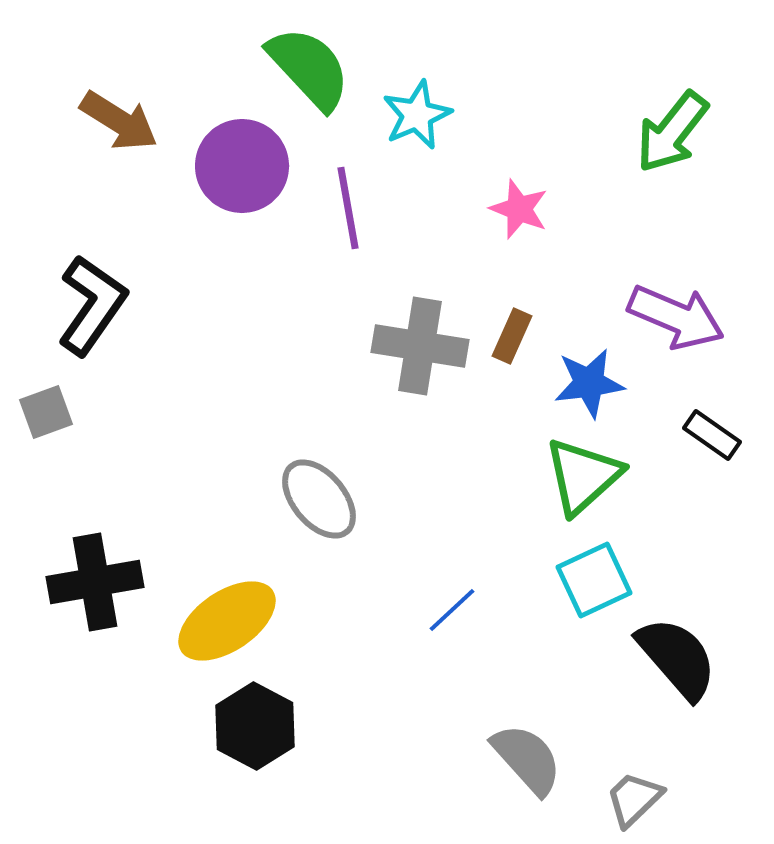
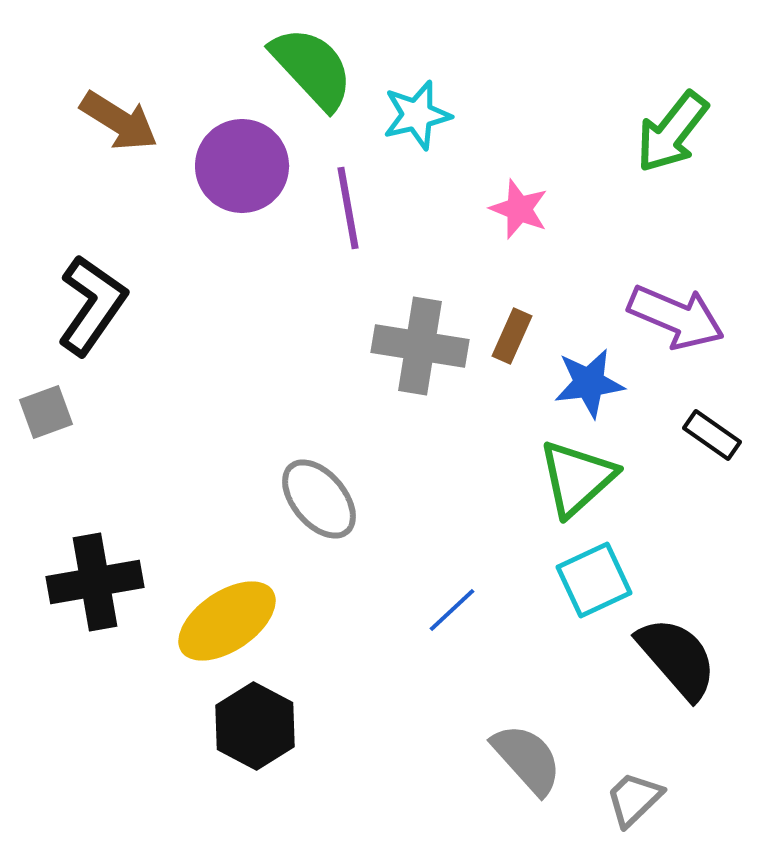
green semicircle: moved 3 px right
cyan star: rotated 10 degrees clockwise
green triangle: moved 6 px left, 2 px down
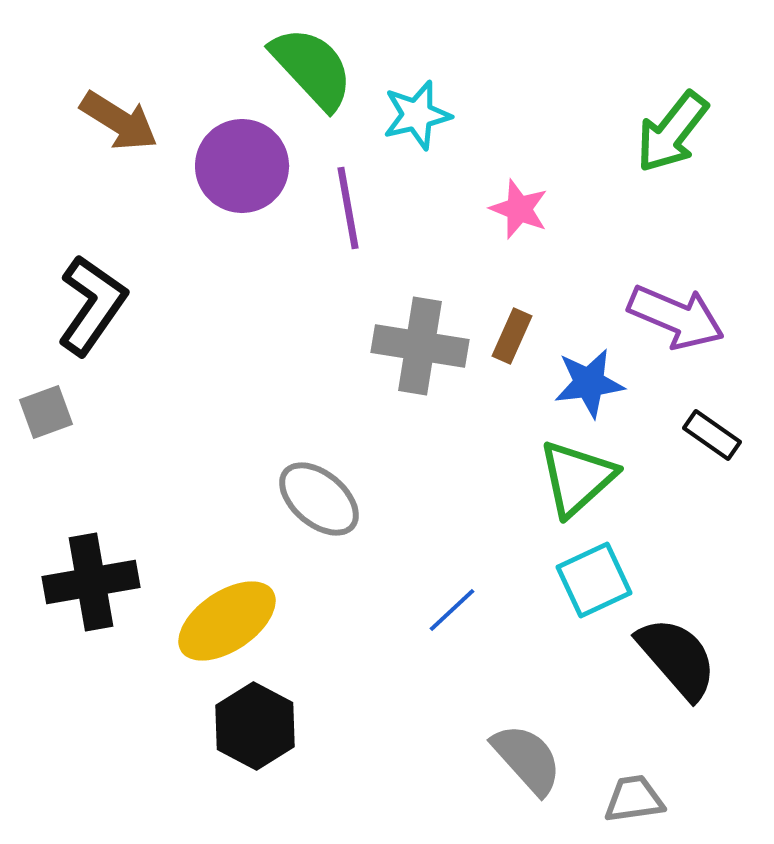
gray ellipse: rotated 10 degrees counterclockwise
black cross: moved 4 px left
gray trapezoid: rotated 36 degrees clockwise
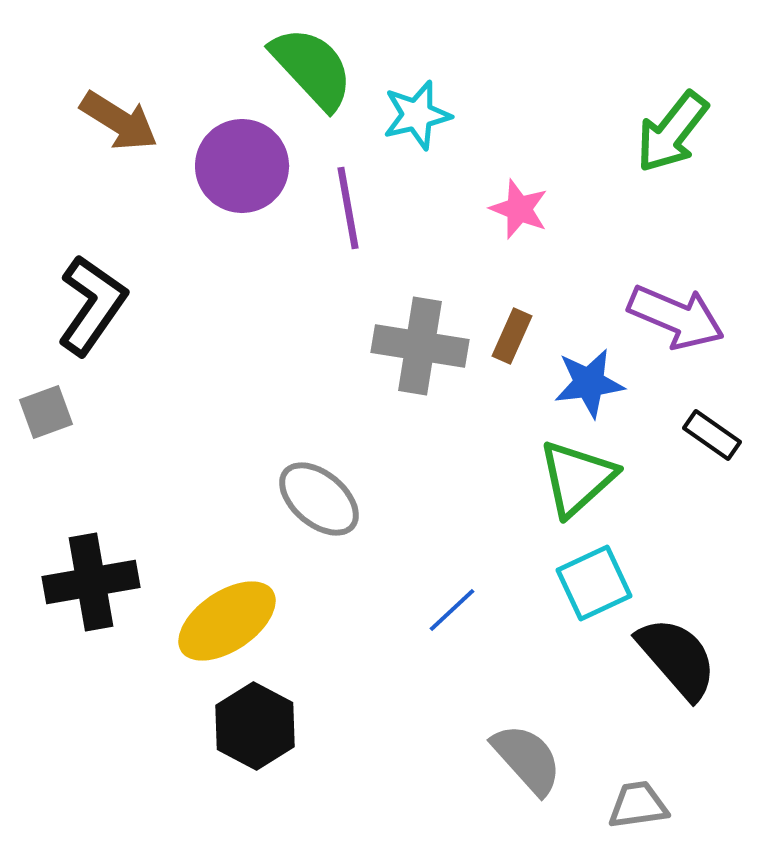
cyan square: moved 3 px down
gray trapezoid: moved 4 px right, 6 px down
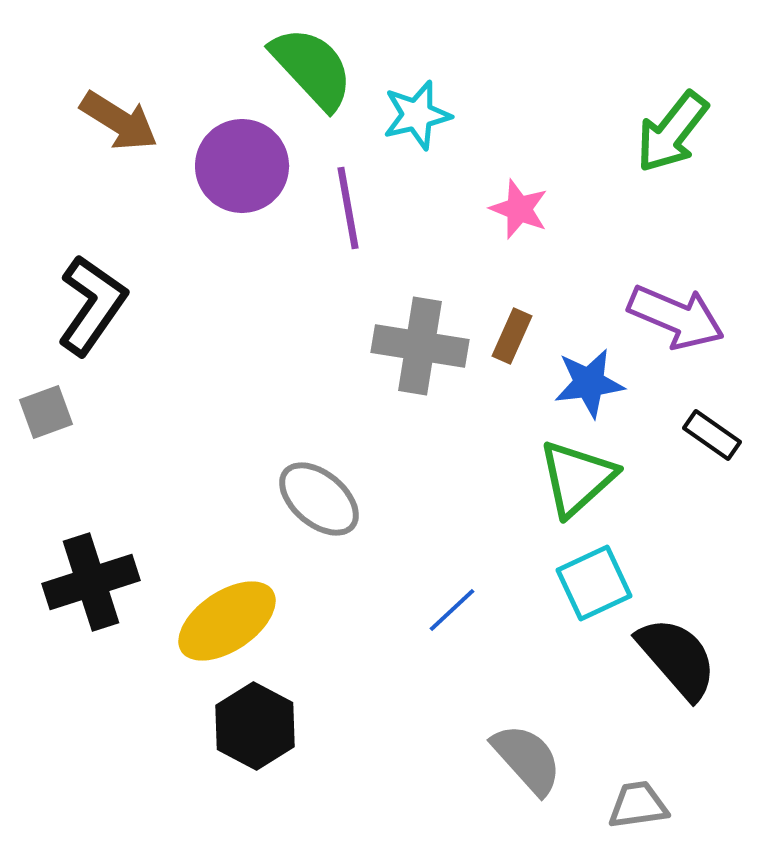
black cross: rotated 8 degrees counterclockwise
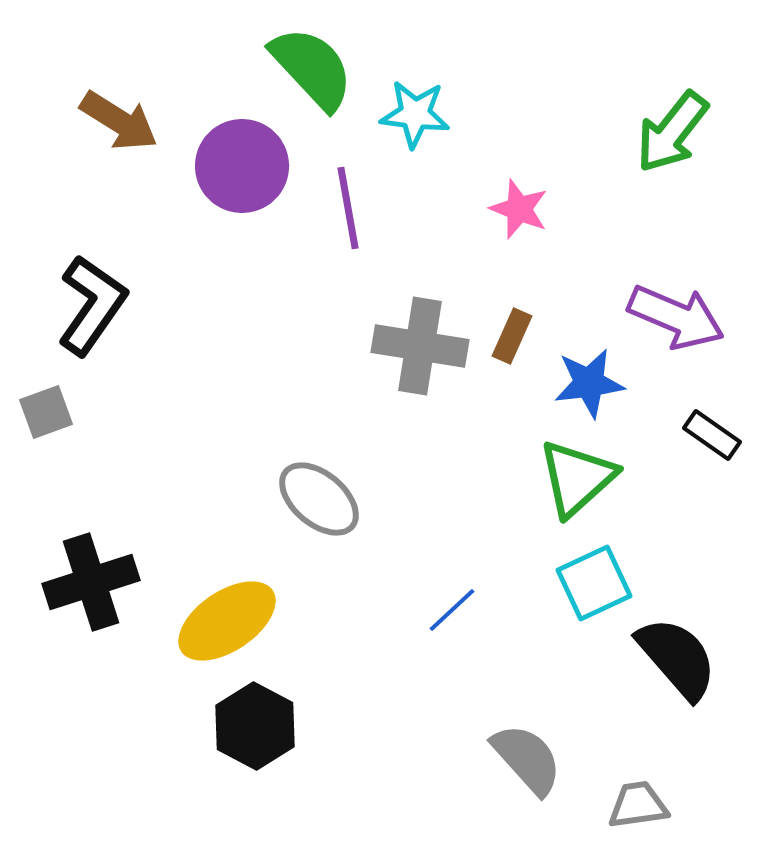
cyan star: moved 2 px left, 1 px up; rotated 20 degrees clockwise
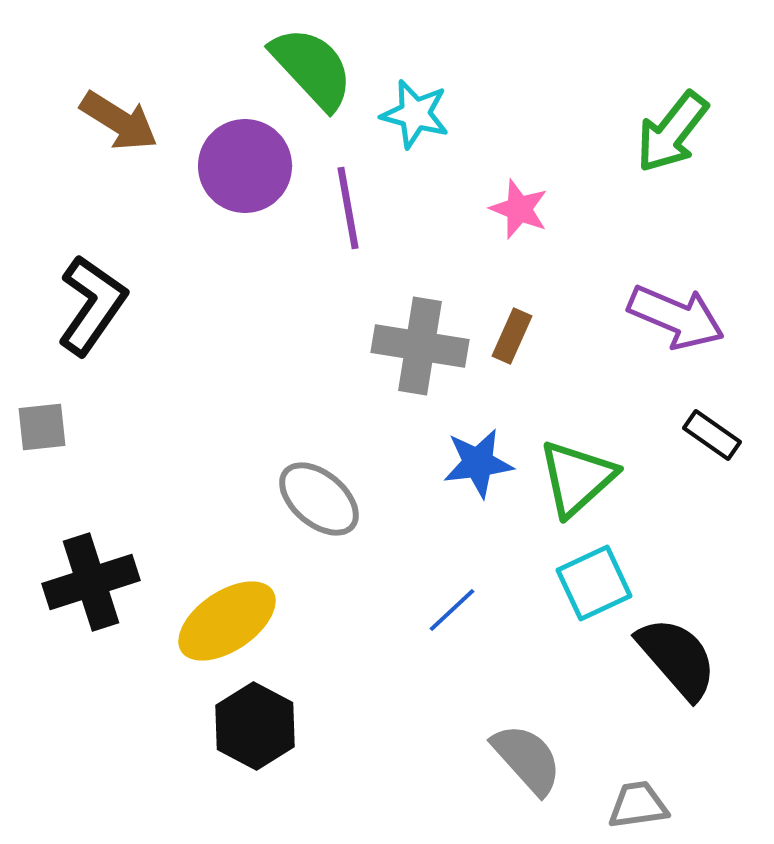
cyan star: rotated 8 degrees clockwise
purple circle: moved 3 px right
blue star: moved 111 px left, 80 px down
gray square: moved 4 px left, 15 px down; rotated 14 degrees clockwise
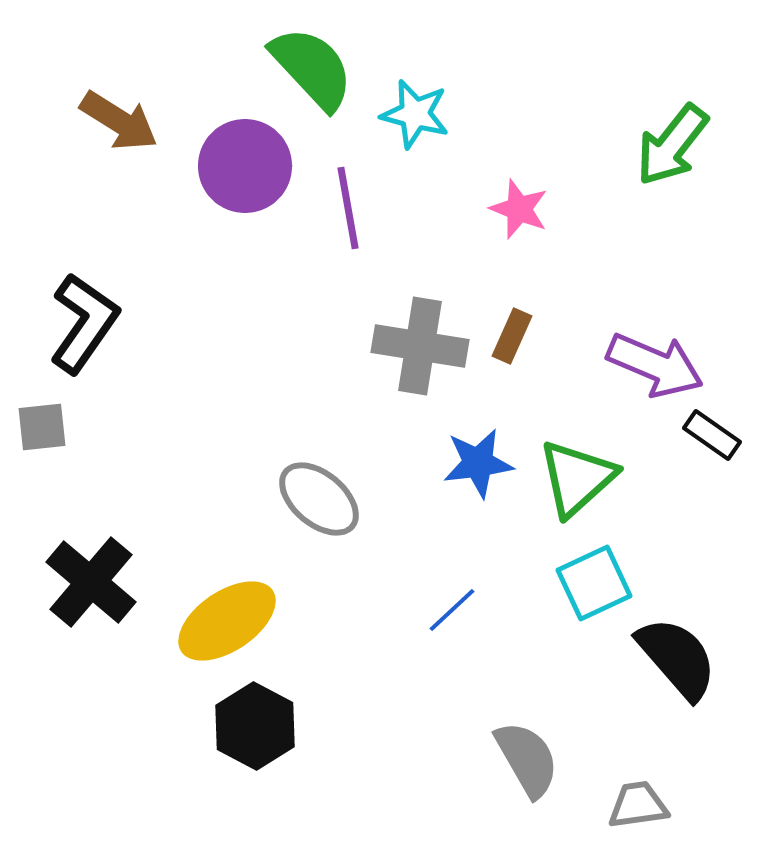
green arrow: moved 13 px down
black L-shape: moved 8 px left, 18 px down
purple arrow: moved 21 px left, 48 px down
black cross: rotated 32 degrees counterclockwise
gray semicircle: rotated 12 degrees clockwise
